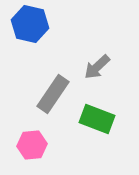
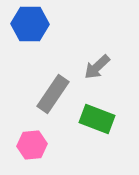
blue hexagon: rotated 12 degrees counterclockwise
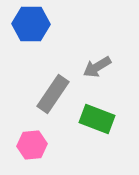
blue hexagon: moved 1 px right
gray arrow: rotated 12 degrees clockwise
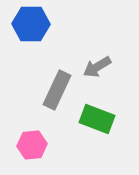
gray rectangle: moved 4 px right, 4 px up; rotated 9 degrees counterclockwise
